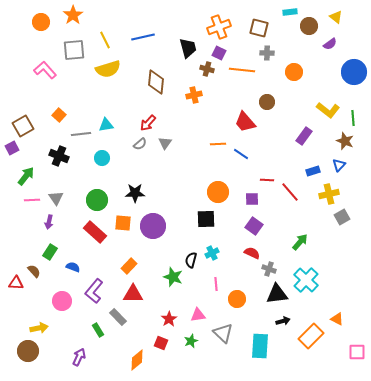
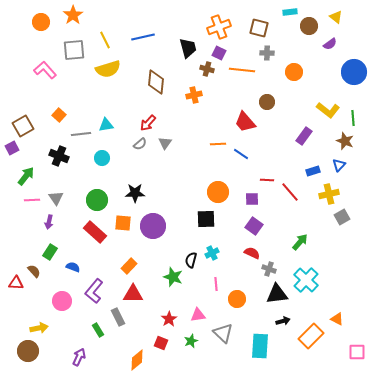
gray rectangle at (118, 317): rotated 18 degrees clockwise
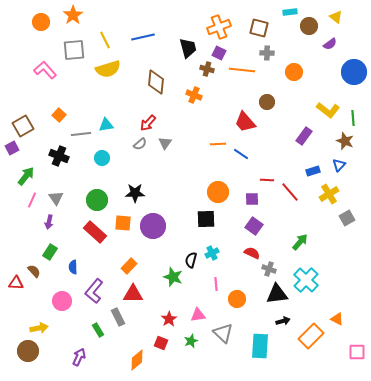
orange cross at (194, 95): rotated 35 degrees clockwise
yellow cross at (329, 194): rotated 18 degrees counterclockwise
pink line at (32, 200): rotated 63 degrees counterclockwise
gray square at (342, 217): moved 5 px right, 1 px down
blue semicircle at (73, 267): rotated 112 degrees counterclockwise
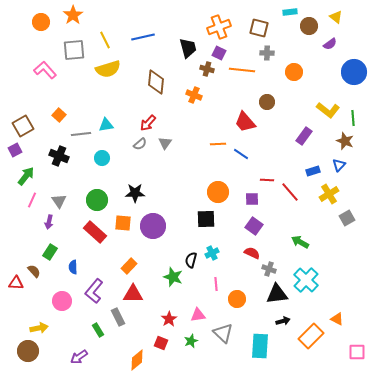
purple square at (12, 148): moved 3 px right, 2 px down
gray triangle at (56, 198): moved 3 px right, 3 px down
green arrow at (300, 242): rotated 102 degrees counterclockwise
purple arrow at (79, 357): rotated 150 degrees counterclockwise
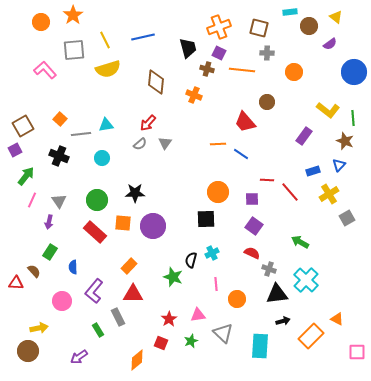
orange square at (59, 115): moved 1 px right, 4 px down
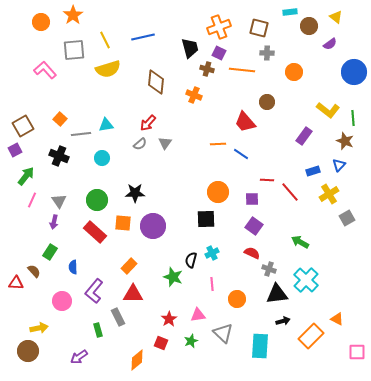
black trapezoid at (188, 48): moved 2 px right
purple arrow at (49, 222): moved 5 px right
pink line at (216, 284): moved 4 px left
green rectangle at (98, 330): rotated 16 degrees clockwise
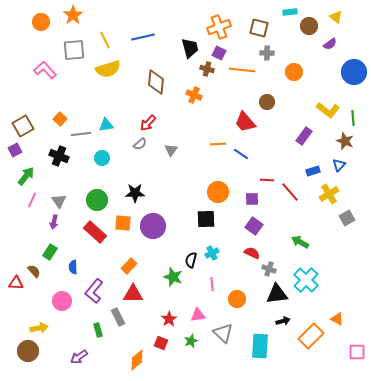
gray triangle at (165, 143): moved 6 px right, 7 px down
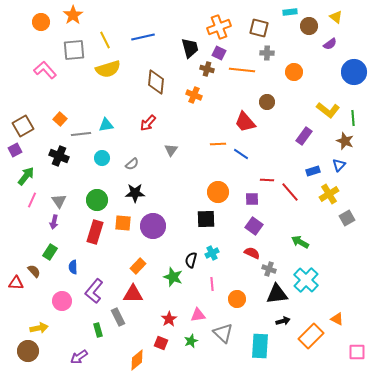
gray semicircle at (140, 144): moved 8 px left, 20 px down
red rectangle at (95, 232): rotated 65 degrees clockwise
orange rectangle at (129, 266): moved 9 px right
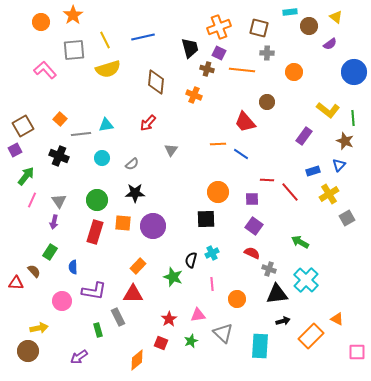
purple L-shape at (94, 291): rotated 120 degrees counterclockwise
